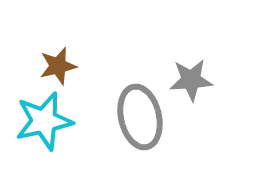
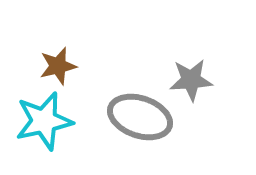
gray ellipse: rotated 58 degrees counterclockwise
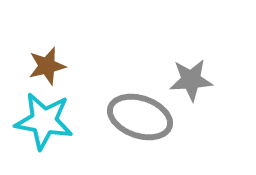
brown star: moved 11 px left
cyan star: rotated 22 degrees clockwise
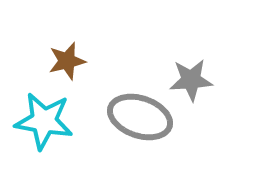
brown star: moved 20 px right, 5 px up
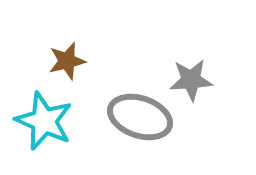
cyan star: rotated 14 degrees clockwise
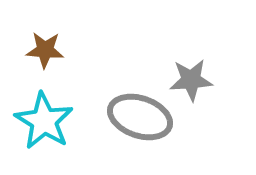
brown star: moved 22 px left, 11 px up; rotated 18 degrees clockwise
cyan star: rotated 8 degrees clockwise
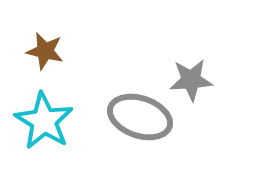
brown star: moved 1 px down; rotated 9 degrees clockwise
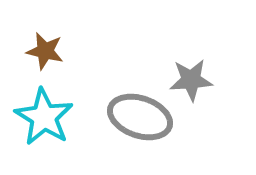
cyan star: moved 4 px up
